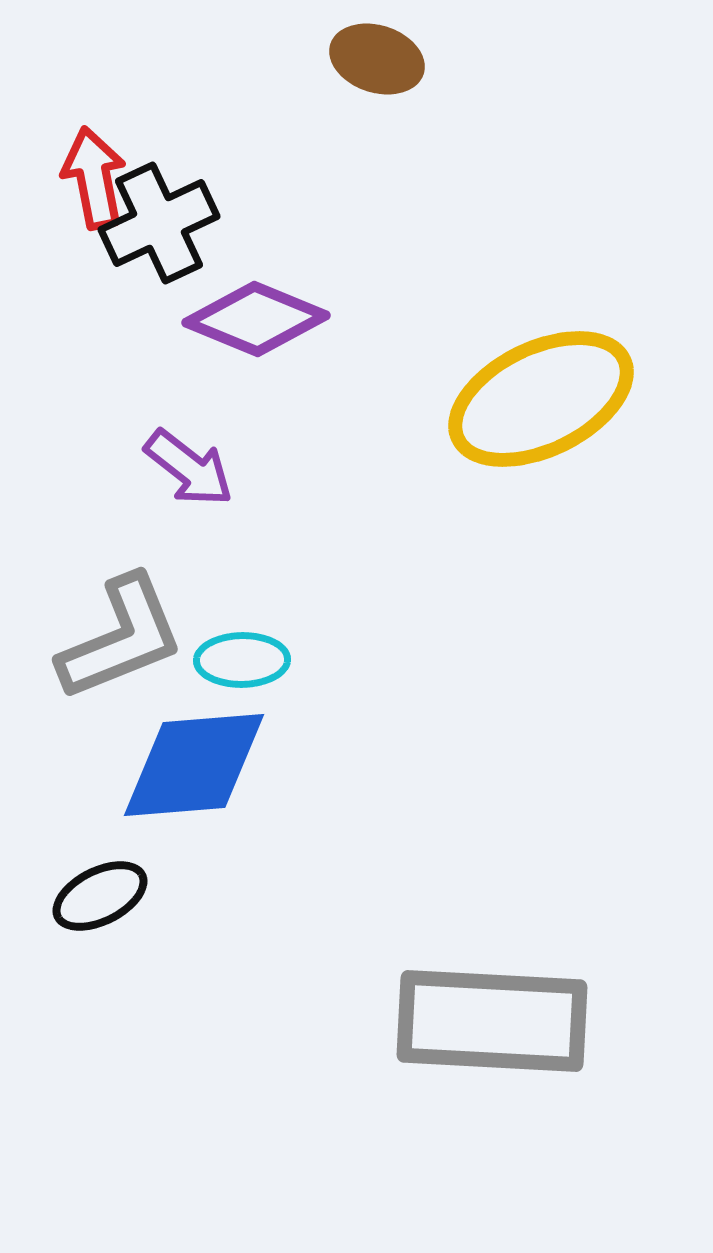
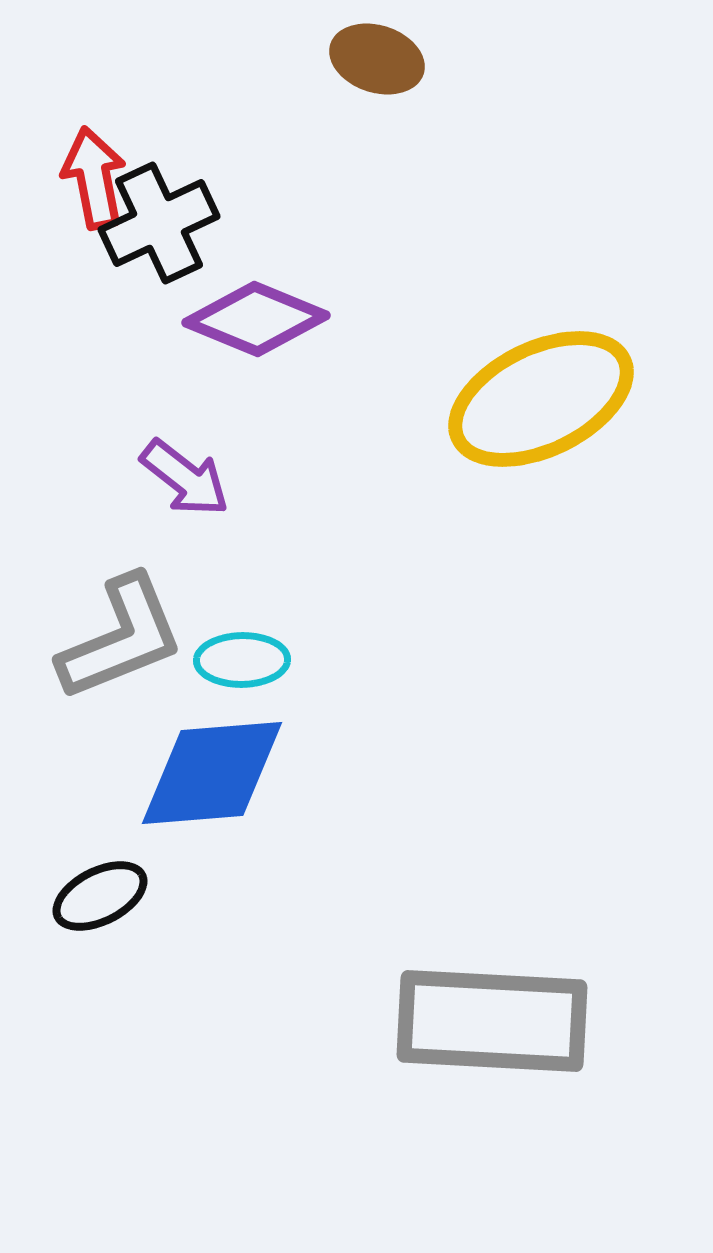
purple arrow: moved 4 px left, 10 px down
blue diamond: moved 18 px right, 8 px down
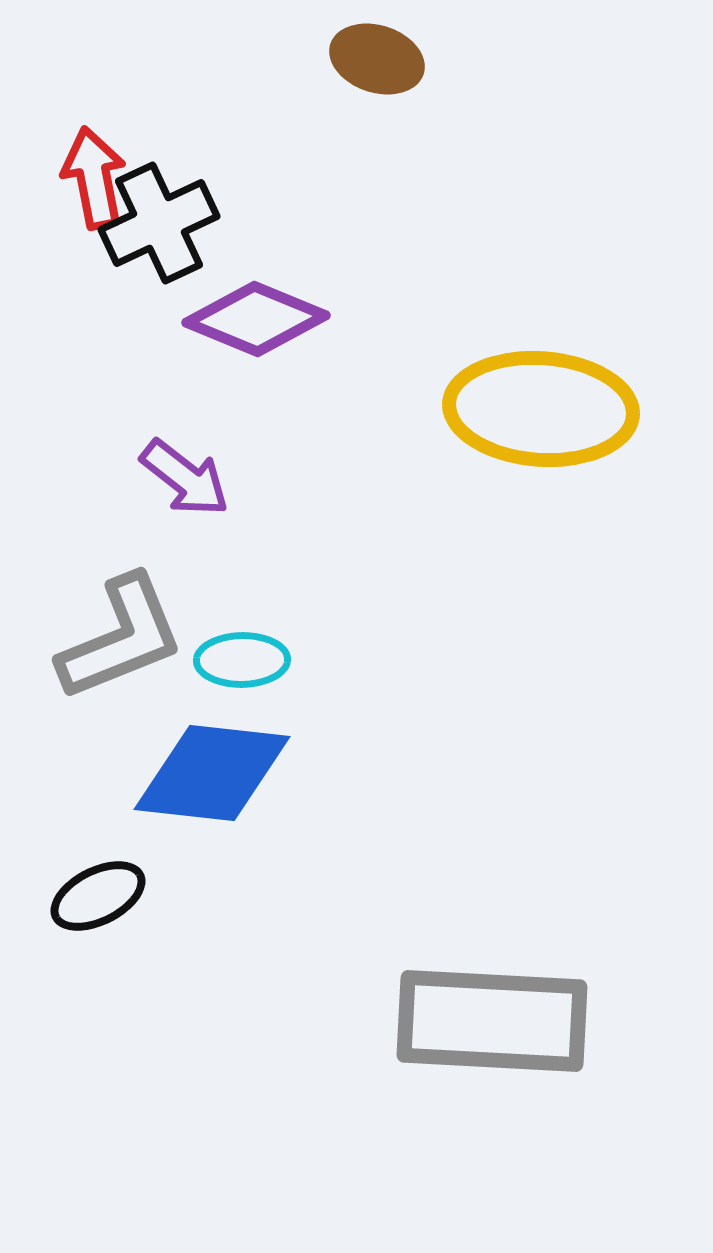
yellow ellipse: moved 10 px down; rotated 30 degrees clockwise
blue diamond: rotated 11 degrees clockwise
black ellipse: moved 2 px left
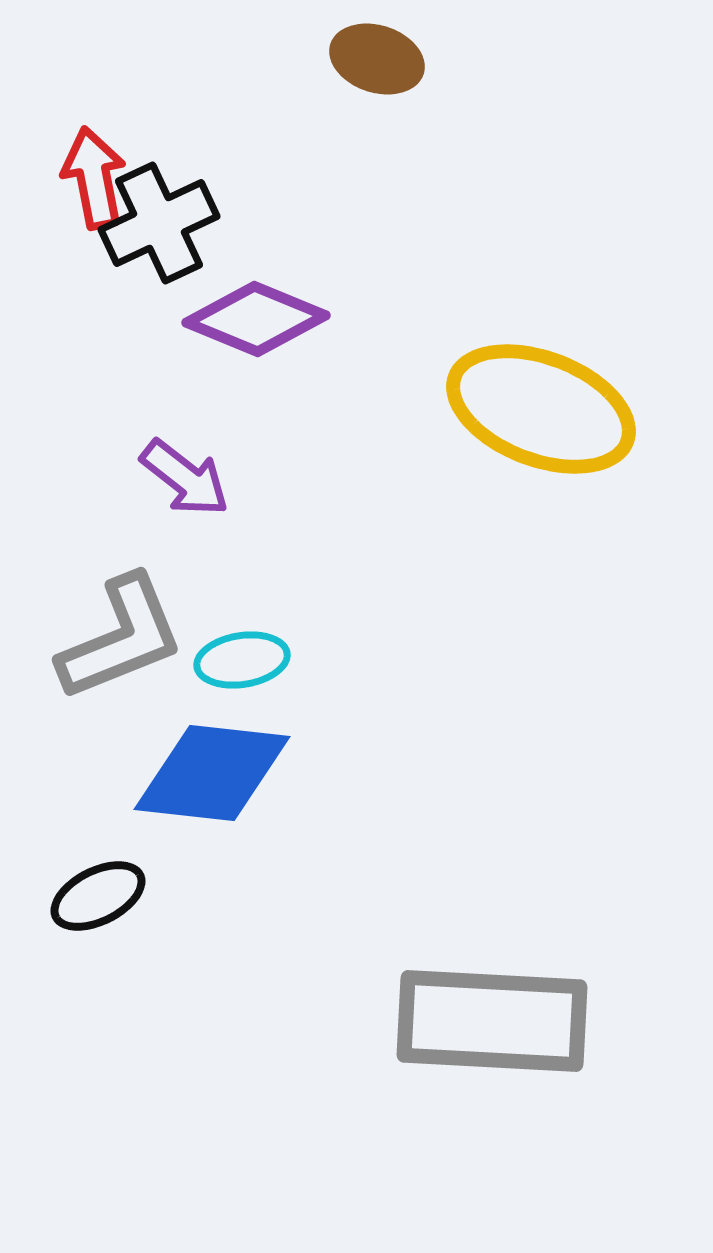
yellow ellipse: rotated 17 degrees clockwise
cyan ellipse: rotated 8 degrees counterclockwise
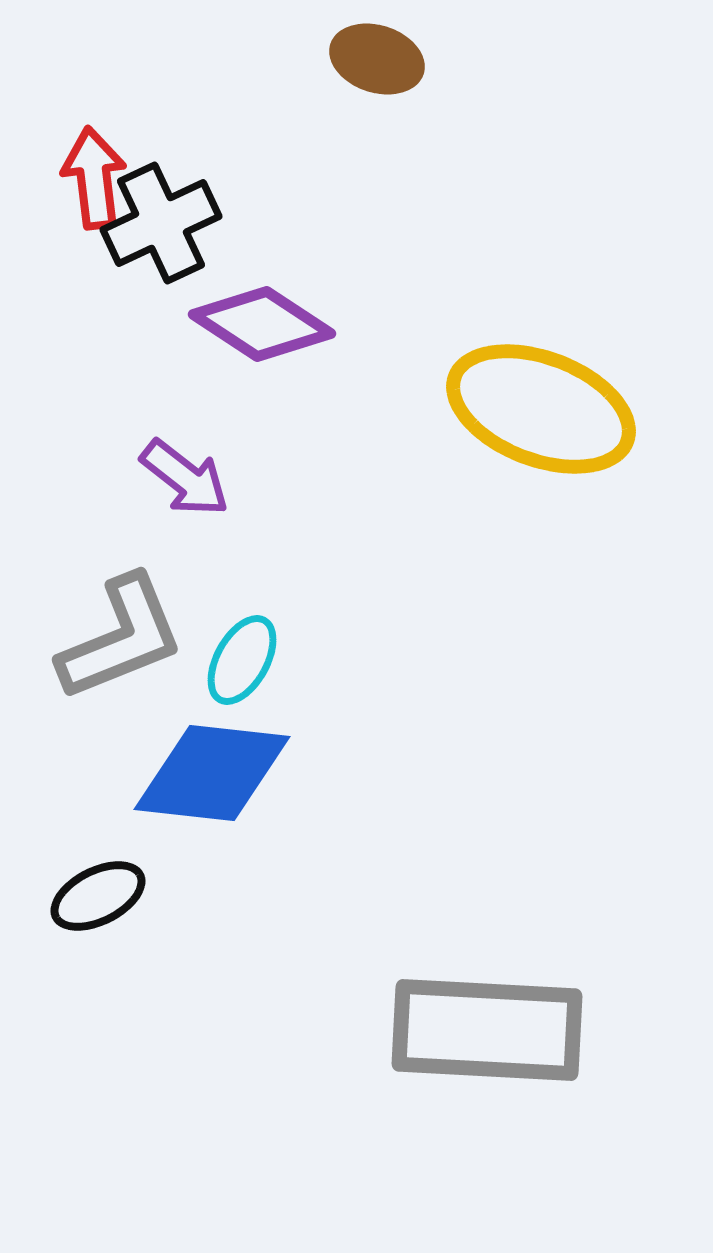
red arrow: rotated 4 degrees clockwise
black cross: moved 2 px right
purple diamond: moved 6 px right, 5 px down; rotated 11 degrees clockwise
cyan ellipse: rotated 52 degrees counterclockwise
gray rectangle: moved 5 px left, 9 px down
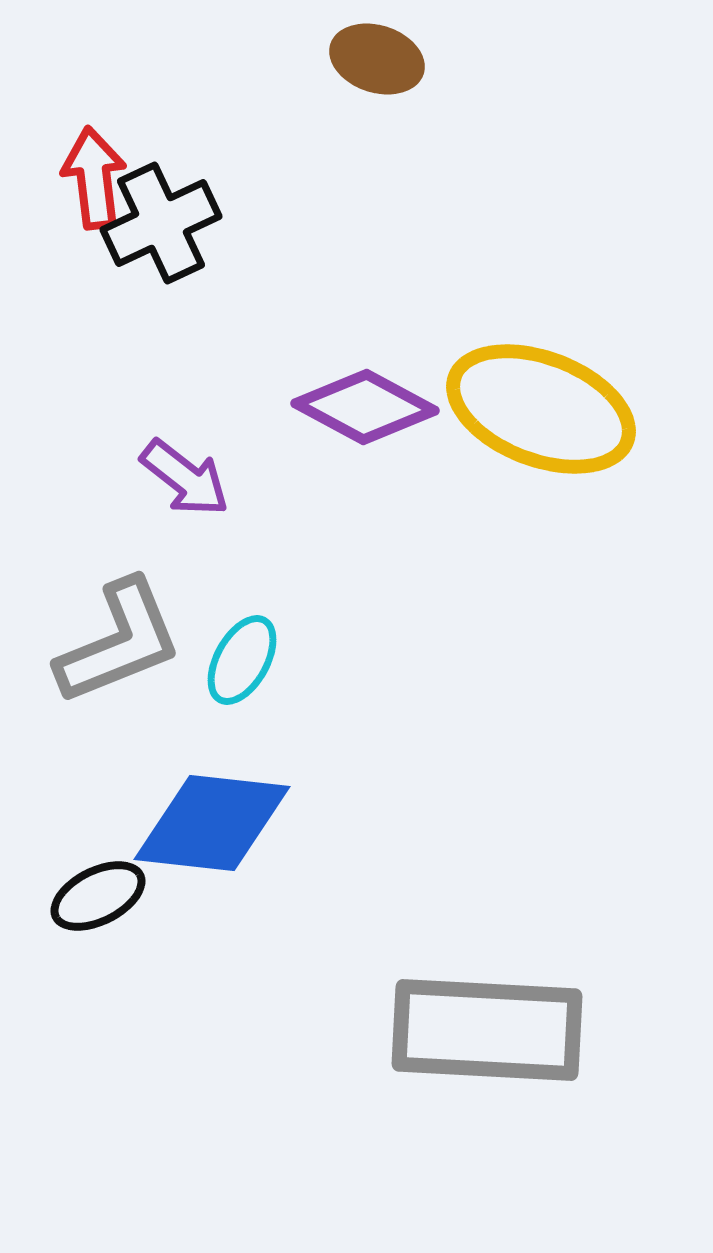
purple diamond: moved 103 px right, 83 px down; rotated 5 degrees counterclockwise
gray L-shape: moved 2 px left, 4 px down
blue diamond: moved 50 px down
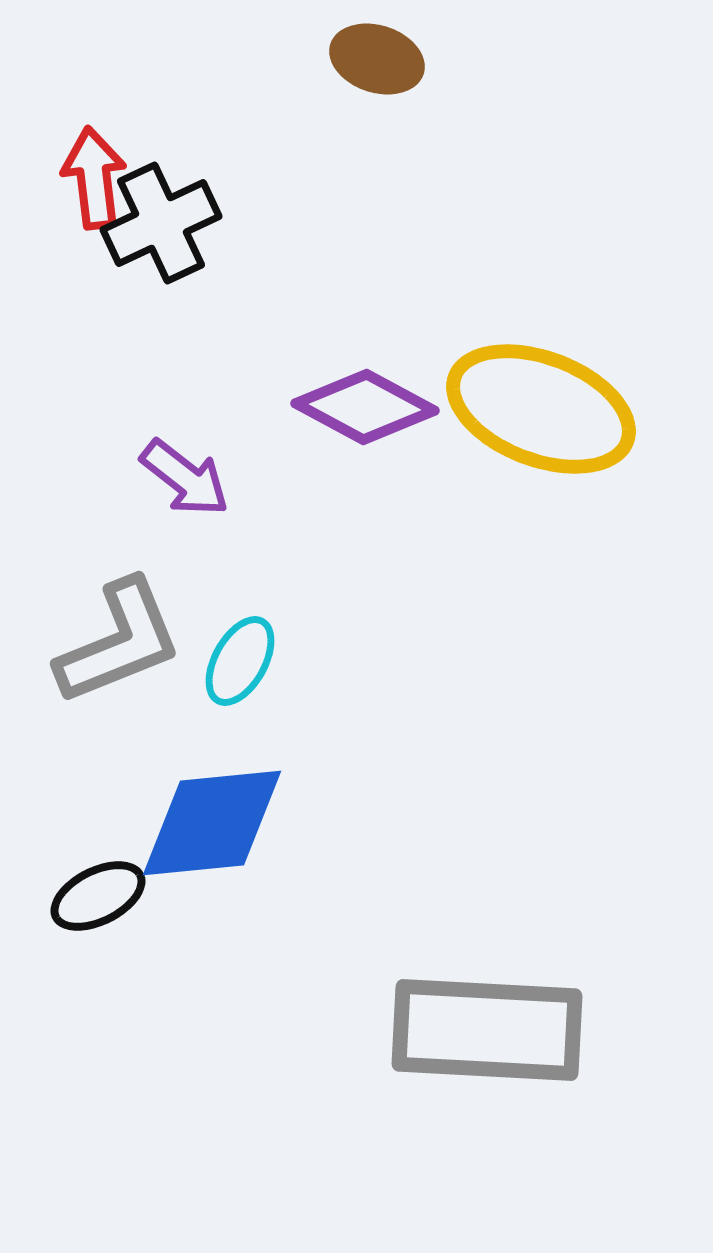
cyan ellipse: moved 2 px left, 1 px down
blue diamond: rotated 12 degrees counterclockwise
